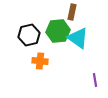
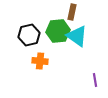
cyan triangle: moved 1 px left, 2 px up
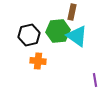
orange cross: moved 2 px left
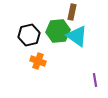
orange cross: rotated 14 degrees clockwise
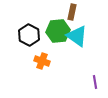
black hexagon: rotated 20 degrees counterclockwise
orange cross: moved 4 px right
purple line: moved 2 px down
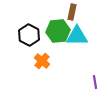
cyan triangle: rotated 35 degrees counterclockwise
orange cross: rotated 21 degrees clockwise
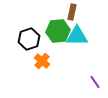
black hexagon: moved 4 px down; rotated 15 degrees clockwise
purple line: rotated 24 degrees counterclockwise
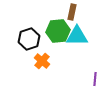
purple line: moved 3 px up; rotated 40 degrees clockwise
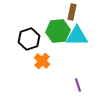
purple line: moved 17 px left, 6 px down; rotated 24 degrees counterclockwise
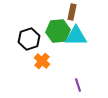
cyan triangle: moved 1 px left
